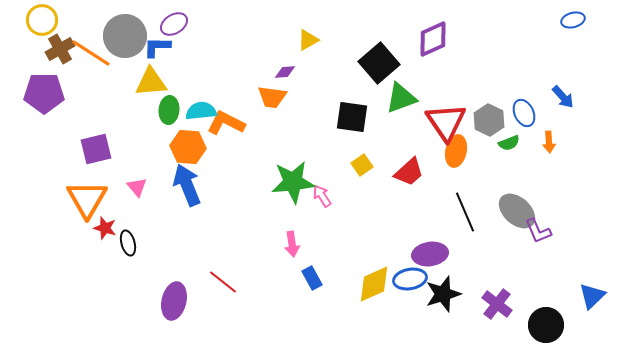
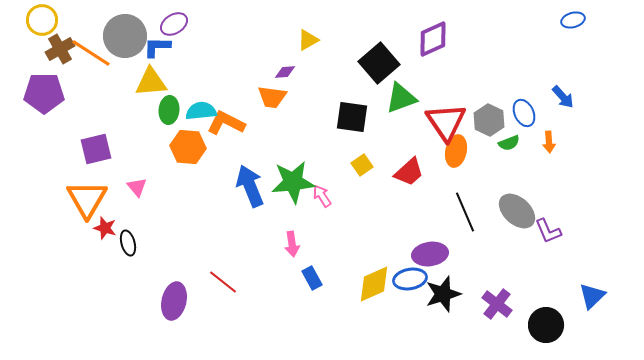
blue arrow at (187, 185): moved 63 px right, 1 px down
purple L-shape at (538, 231): moved 10 px right
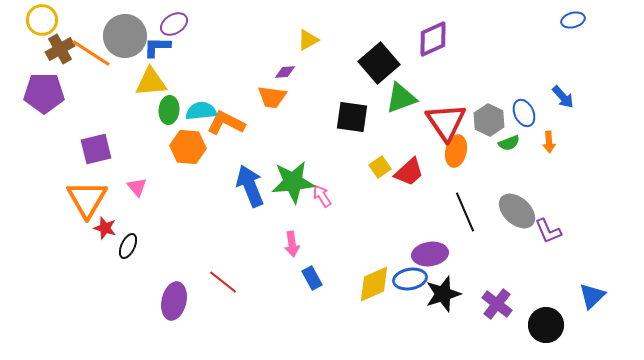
yellow square at (362, 165): moved 18 px right, 2 px down
black ellipse at (128, 243): moved 3 px down; rotated 40 degrees clockwise
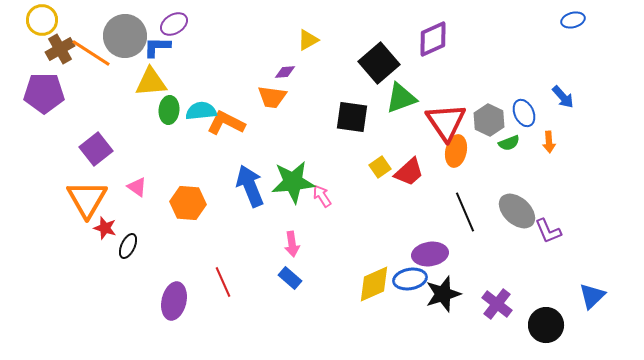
orange hexagon at (188, 147): moved 56 px down
purple square at (96, 149): rotated 24 degrees counterclockwise
pink triangle at (137, 187): rotated 15 degrees counterclockwise
blue rectangle at (312, 278): moved 22 px left; rotated 20 degrees counterclockwise
red line at (223, 282): rotated 28 degrees clockwise
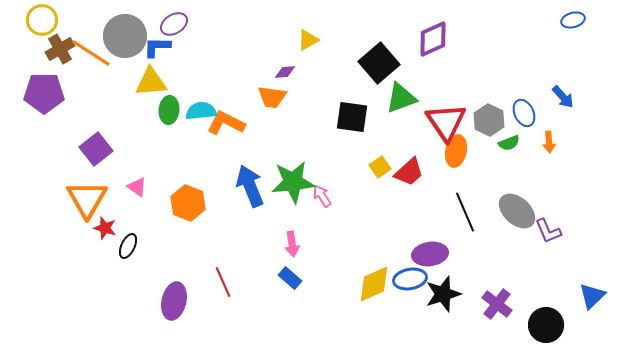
orange hexagon at (188, 203): rotated 16 degrees clockwise
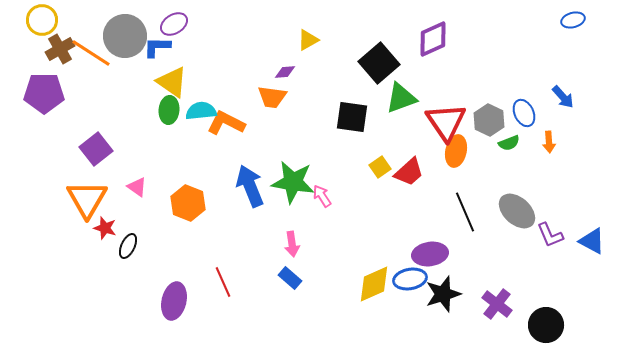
yellow triangle at (151, 82): moved 21 px right; rotated 40 degrees clockwise
green star at (293, 182): rotated 15 degrees clockwise
purple L-shape at (548, 231): moved 2 px right, 4 px down
blue triangle at (592, 296): moved 55 px up; rotated 48 degrees counterclockwise
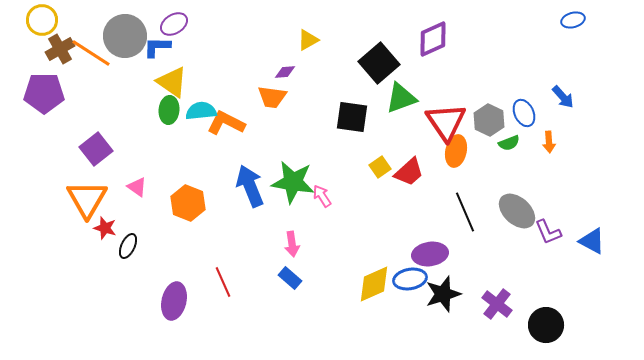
purple L-shape at (550, 235): moved 2 px left, 3 px up
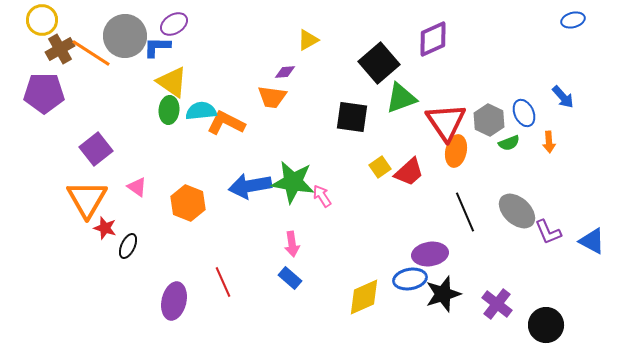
blue arrow at (250, 186): rotated 78 degrees counterclockwise
yellow diamond at (374, 284): moved 10 px left, 13 px down
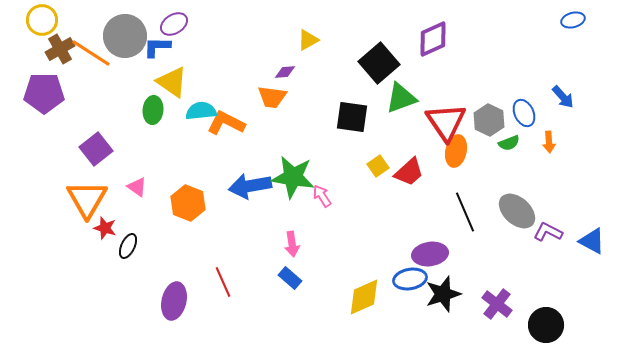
green ellipse at (169, 110): moved 16 px left
yellow square at (380, 167): moved 2 px left, 1 px up
green star at (293, 182): moved 5 px up
purple L-shape at (548, 232): rotated 140 degrees clockwise
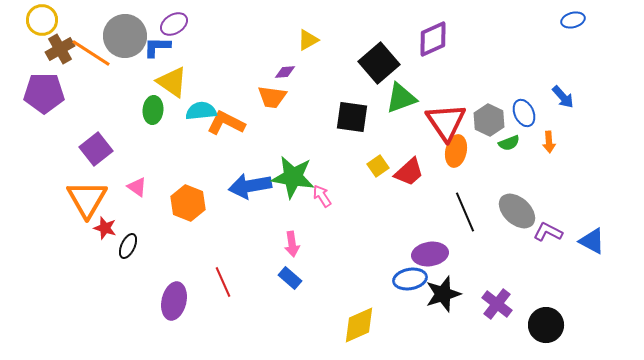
yellow diamond at (364, 297): moved 5 px left, 28 px down
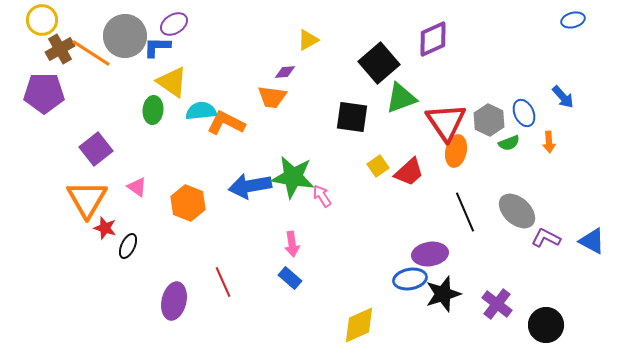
purple L-shape at (548, 232): moved 2 px left, 6 px down
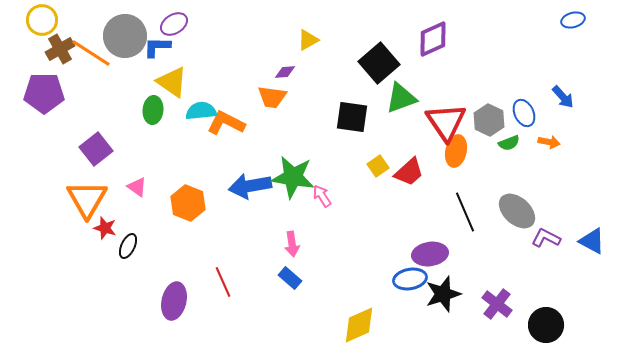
orange arrow at (549, 142): rotated 75 degrees counterclockwise
